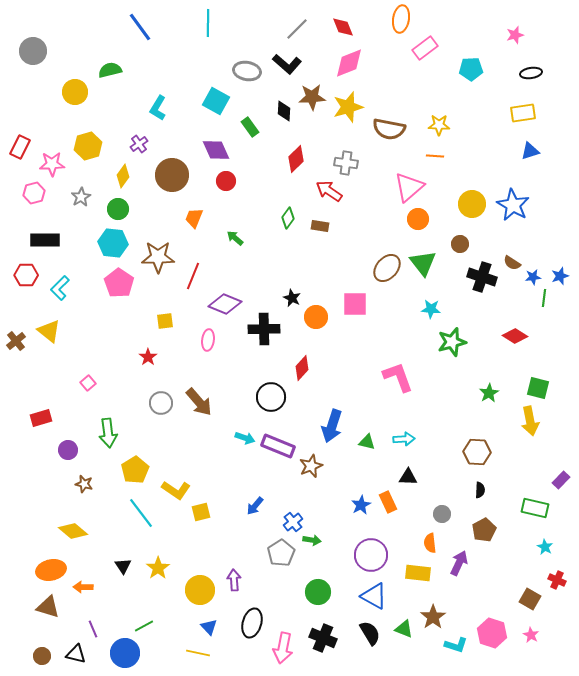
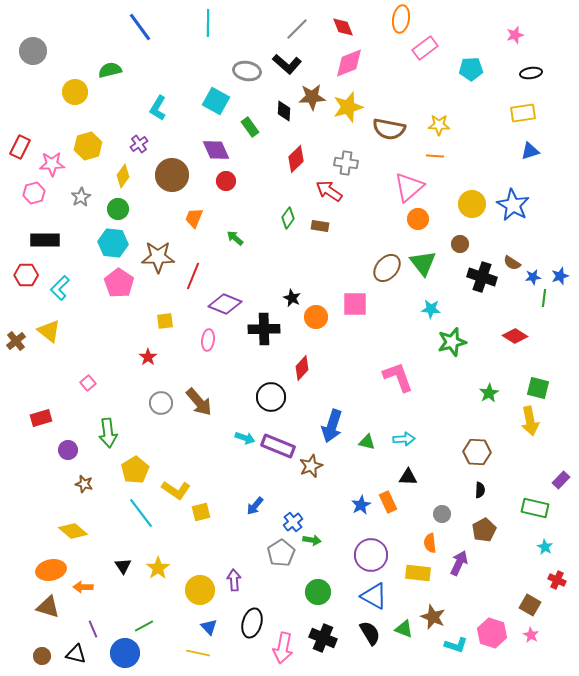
brown square at (530, 599): moved 6 px down
brown star at (433, 617): rotated 15 degrees counterclockwise
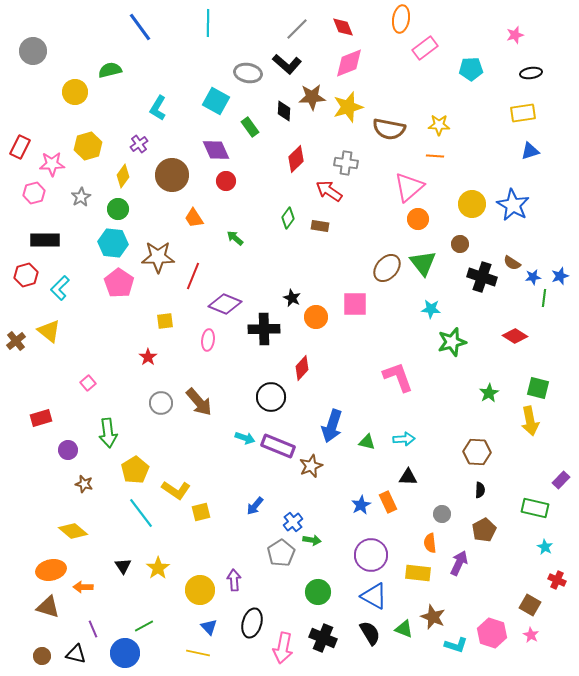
gray ellipse at (247, 71): moved 1 px right, 2 px down
orange trapezoid at (194, 218): rotated 55 degrees counterclockwise
red hexagon at (26, 275): rotated 15 degrees counterclockwise
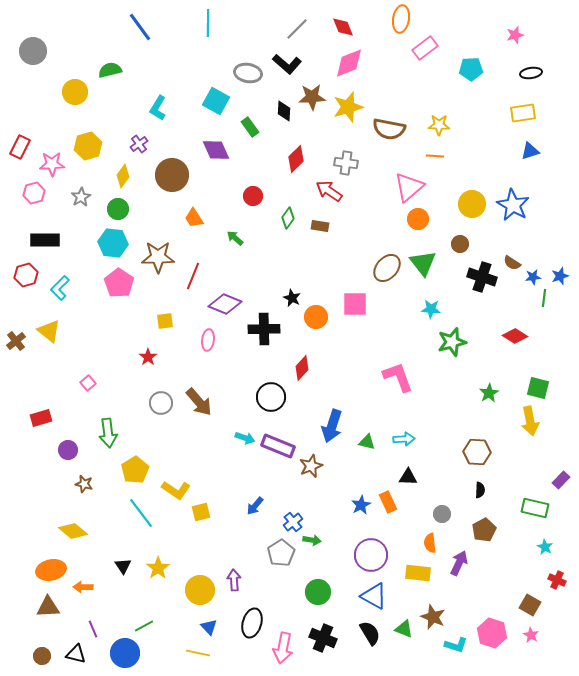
red circle at (226, 181): moved 27 px right, 15 px down
brown triangle at (48, 607): rotated 20 degrees counterclockwise
